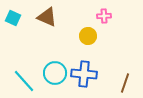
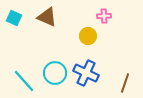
cyan square: moved 1 px right
blue cross: moved 2 px right, 1 px up; rotated 20 degrees clockwise
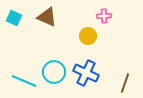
cyan circle: moved 1 px left, 1 px up
cyan line: rotated 25 degrees counterclockwise
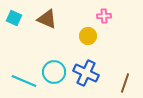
brown triangle: moved 2 px down
